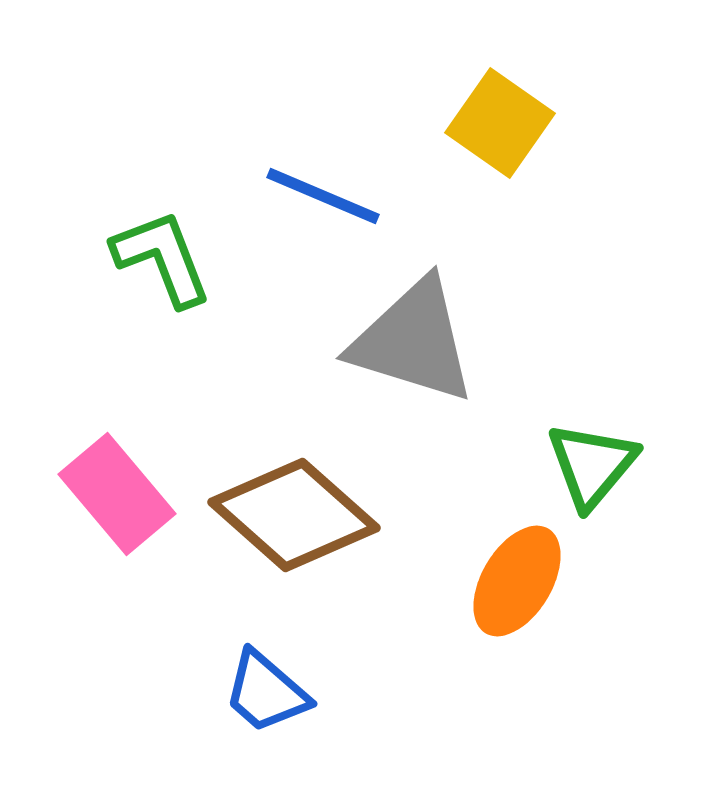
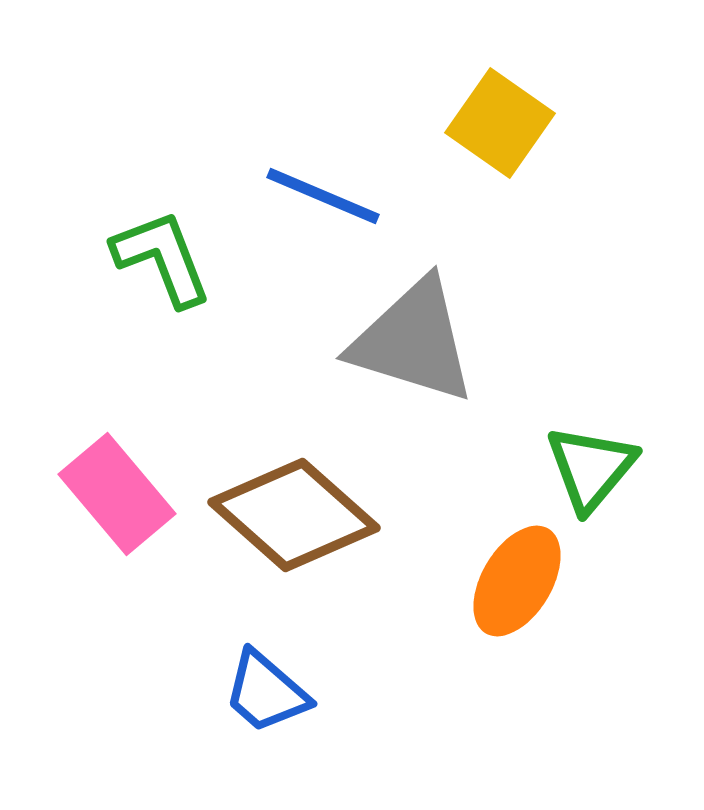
green triangle: moved 1 px left, 3 px down
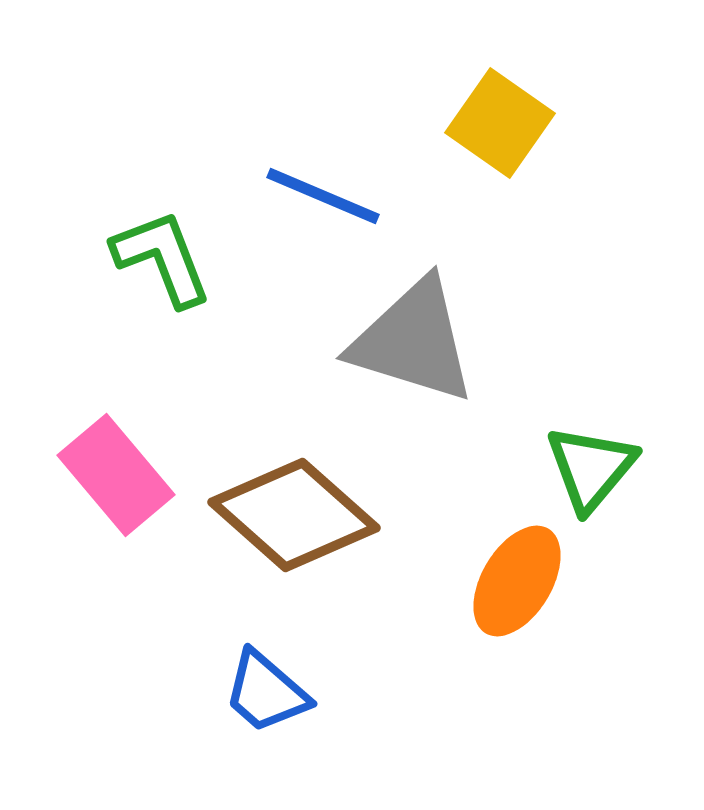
pink rectangle: moved 1 px left, 19 px up
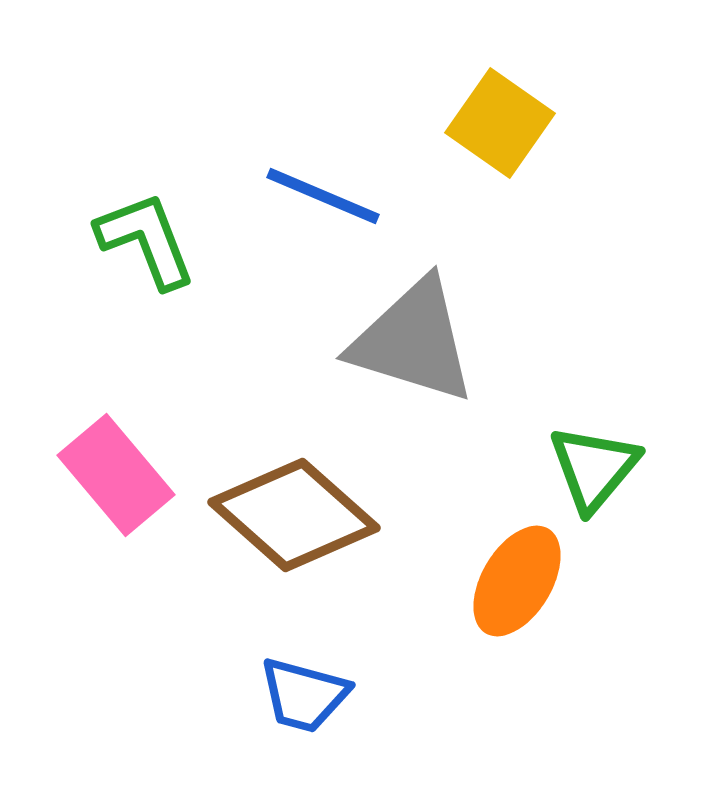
green L-shape: moved 16 px left, 18 px up
green triangle: moved 3 px right
blue trapezoid: moved 38 px right, 3 px down; rotated 26 degrees counterclockwise
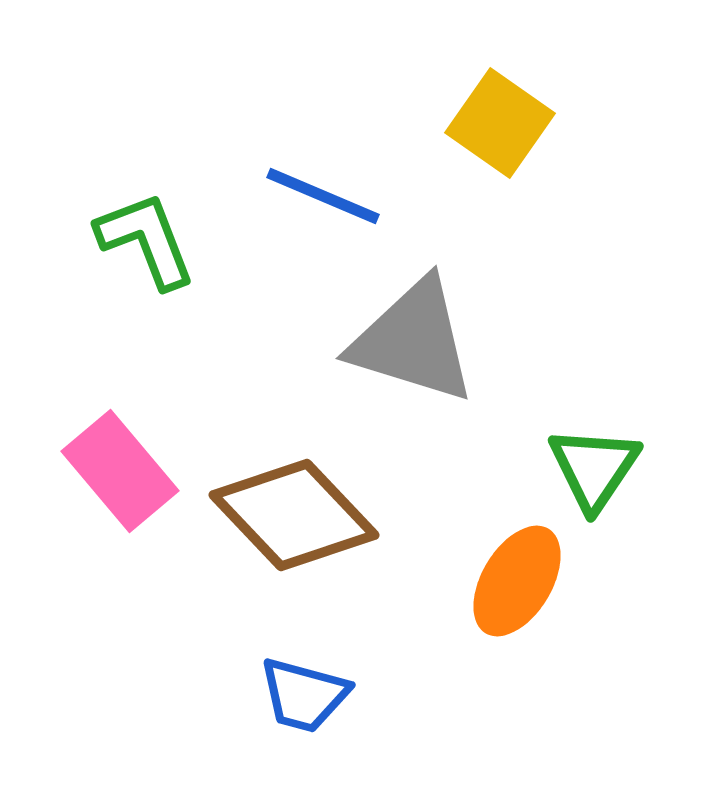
green triangle: rotated 6 degrees counterclockwise
pink rectangle: moved 4 px right, 4 px up
brown diamond: rotated 5 degrees clockwise
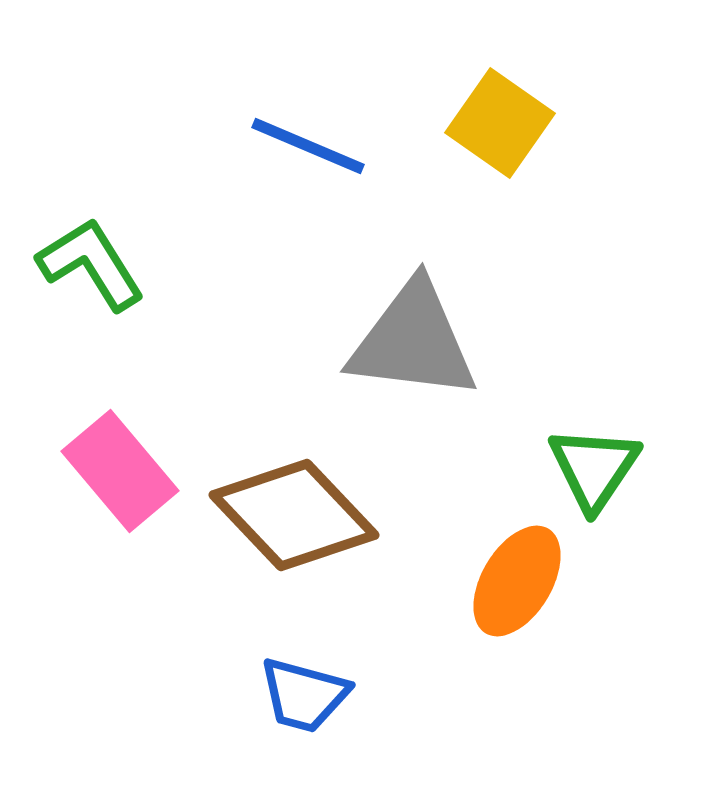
blue line: moved 15 px left, 50 px up
green L-shape: moved 55 px left, 24 px down; rotated 11 degrees counterclockwise
gray triangle: rotated 10 degrees counterclockwise
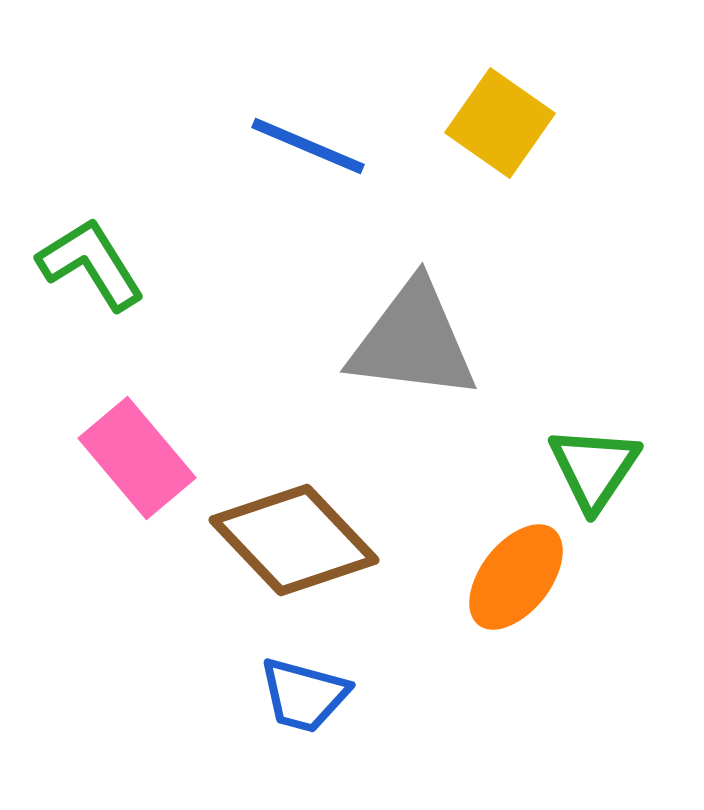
pink rectangle: moved 17 px right, 13 px up
brown diamond: moved 25 px down
orange ellipse: moved 1 px left, 4 px up; rotated 7 degrees clockwise
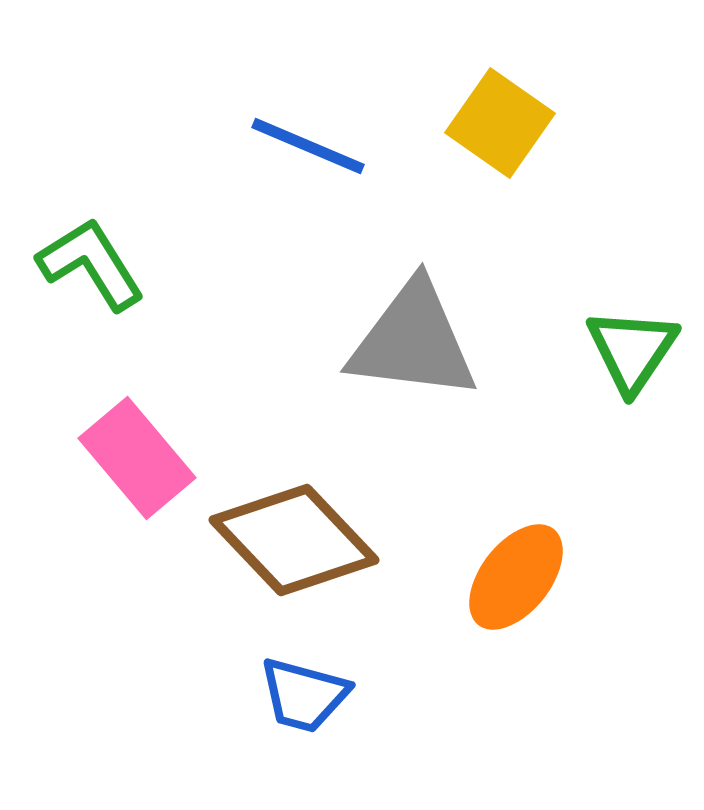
green triangle: moved 38 px right, 118 px up
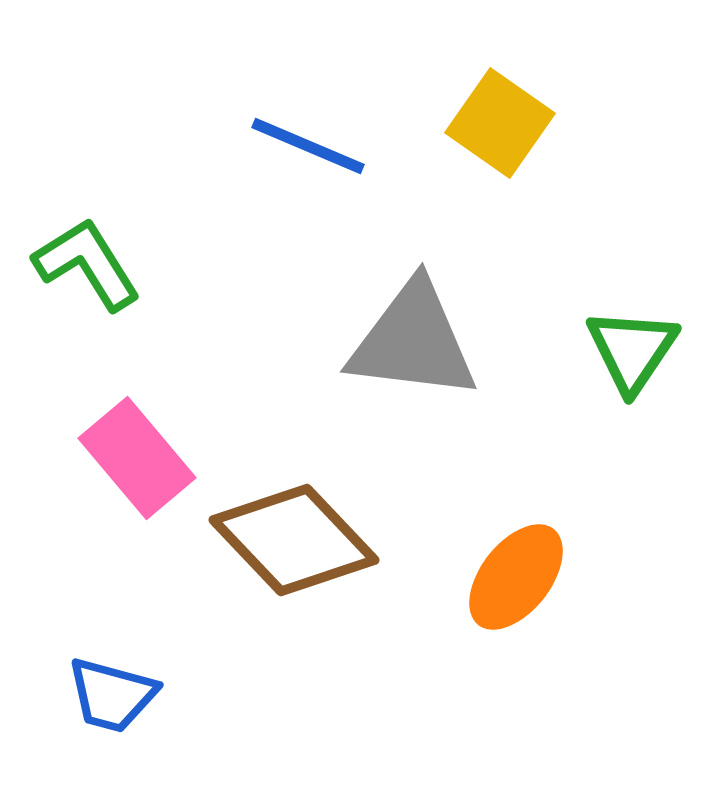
green L-shape: moved 4 px left
blue trapezoid: moved 192 px left
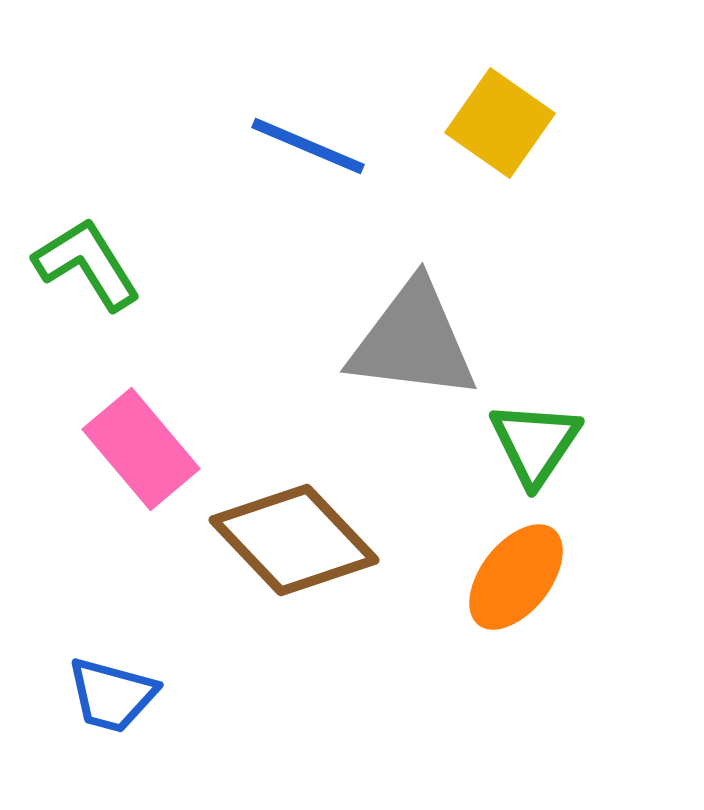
green triangle: moved 97 px left, 93 px down
pink rectangle: moved 4 px right, 9 px up
